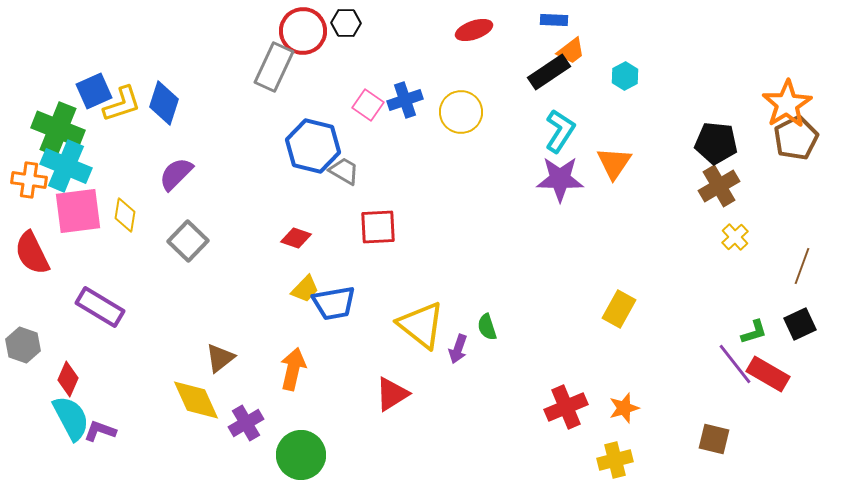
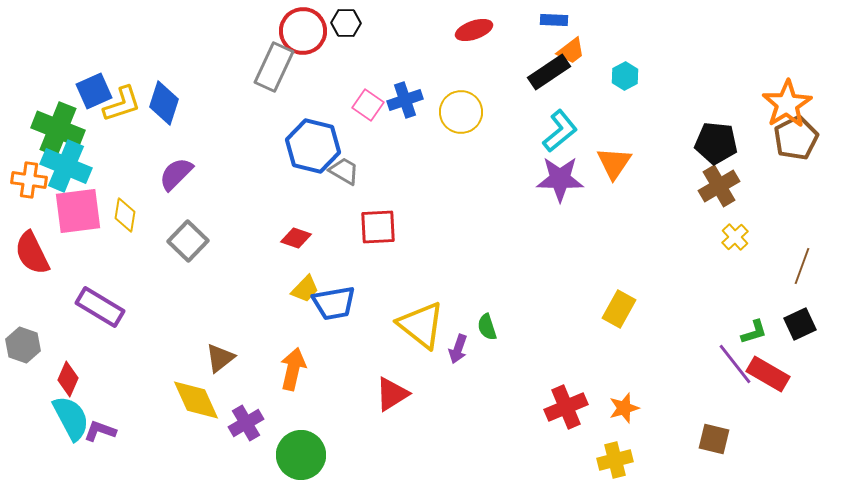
cyan L-shape at (560, 131): rotated 18 degrees clockwise
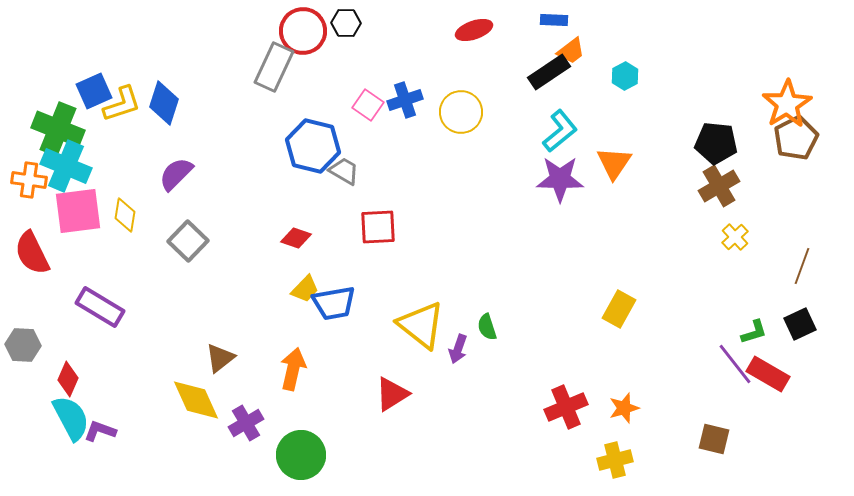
gray hexagon at (23, 345): rotated 16 degrees counterclockwise
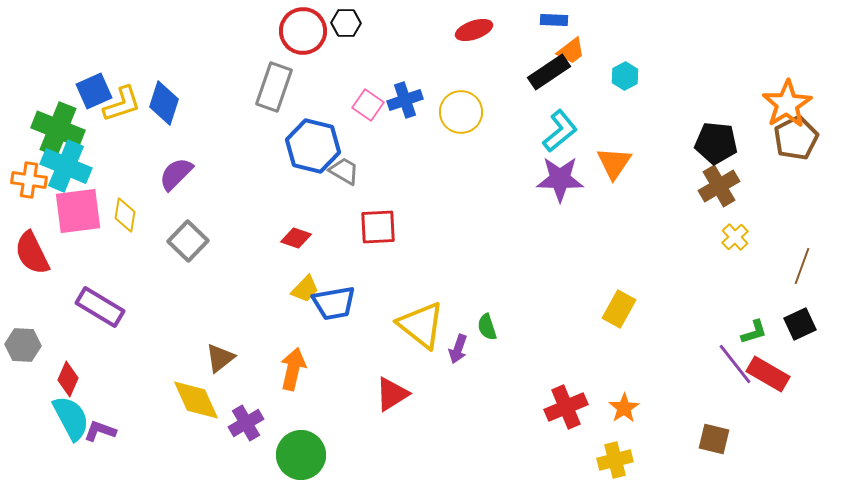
gray rectangle at (274, 67): moved 20 px down; rotated 6 degrees counterclockwise
orange star at (624, 408): rotated 16 degrees counterclockwise
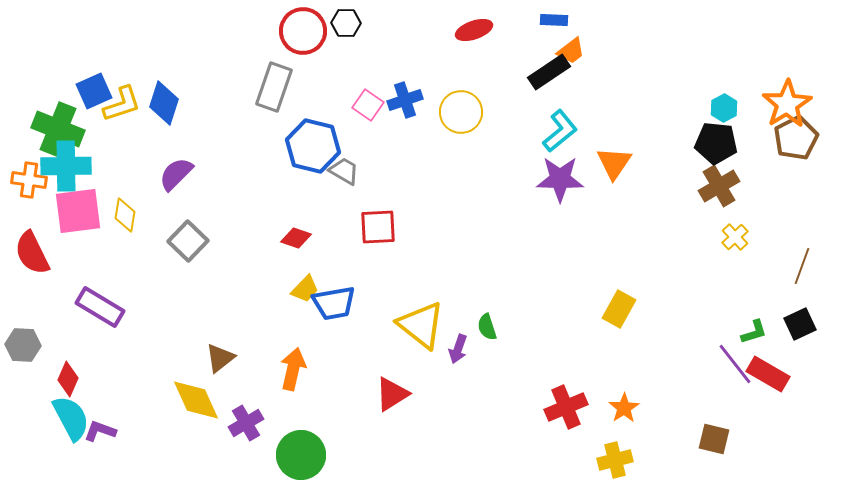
cyan hexagon at (625, 76): moved 99 px right, 32 px down
cyan cross at (66, 166): rotated 24 degrees counterclockwise
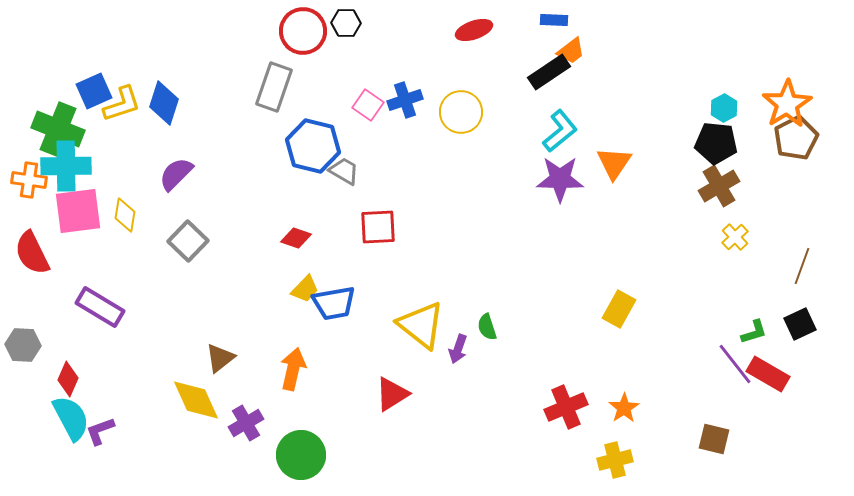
purple L-shape at (100, 431): rotated 40 degrees counterclockwise
